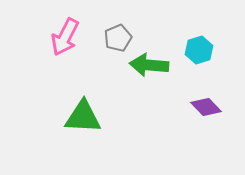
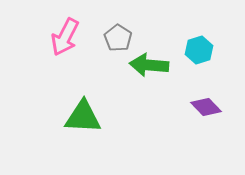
gray pentagon: rotated 16 degrees counterclockwise
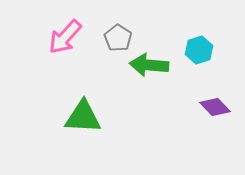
pink arrow: rotated 15 degrees clockwise
purple diamond: moved 9 px right
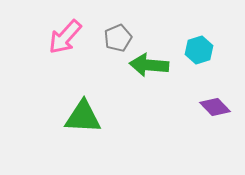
gray pentagon: rotated 16 degrees clockwise
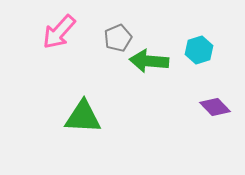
pink arrow: moved 6 px left, 5 px up
green arrow: moved 4 px up
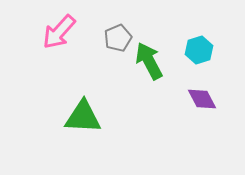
green arrow: rotated 57 degrees clockwise
purple diamond: moved 13 px left, 8 px up; rotated 16 degrees clockwise
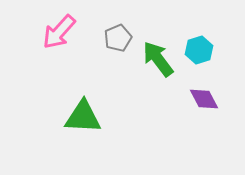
green arrow: moved 9 px right, 2 px up; rotated 9 degrees counterclockwise
purple diamond: moved 2 px right
